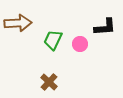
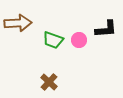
black L-shape: moved 1 px right, 2 px down
green trapezoid: rotated 95 degrees counterclockwise
pink circle: moved 1 px left, 4 px up
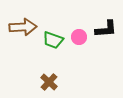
brown arrow: moved 5 px right, 4 px down
pink circle: moved 3 px up
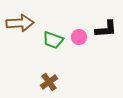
brown arrow: moved 3 px left, 4 px up
brown cross: rotated 12 degrees clockwise
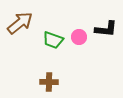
brown arrow: rotated 36 degrees counterclockwise
black L-shape: rotated 10 degrees clockwise
brown cross: rotated 36 degrees clockwise
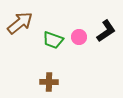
black L-shape: moved 2 px down; rotated 40 degrees counterclockwise
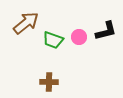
brown arrow: moved 6 px right
black L-shape: rotated 20 degrees clockwise
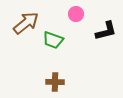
pink circle: moved 3 px left, 23 px up
brown cross: moved 6 px right
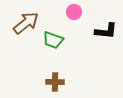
pink circle: moved 2 px left, 2 px up
black L-shape: rotated 20 degrees clockwise
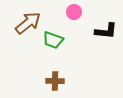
brown arrow: moved 2 px right
brown cross: moved 1 px up
